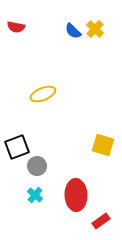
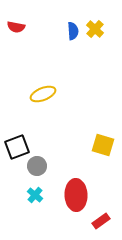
blue semicircle: rotated 138 degrees counterclockwise
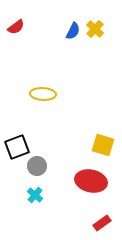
red semicircle: rotated 48 degrees counterclockwise
blue semicircle: rotated 30 degrees clockwise
yellow ellipse: rotated 25 degrees clockwise
red ellipse: moved 15 px right, 14 px up; rotated 76 degrees counterclockwise
red rectangle: moved 1 px right, 2 px down
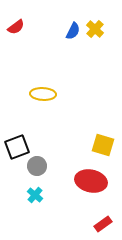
red rectangle: moved 1 px right, 1 px down
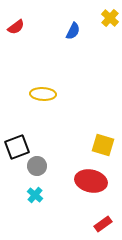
yellow cross: moved 15 px right, 11 px up
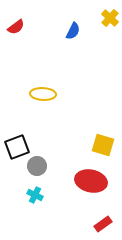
cyan cross: rotated 14 degrees counterclockwise
